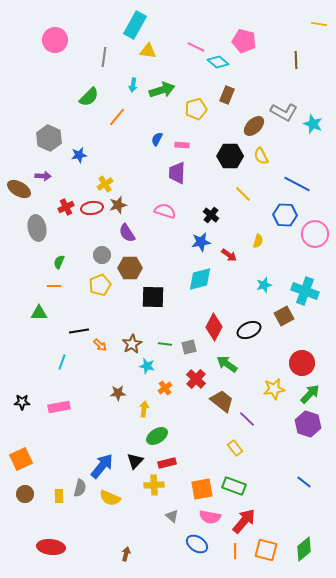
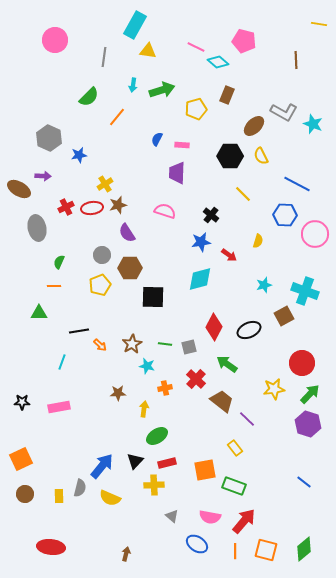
orange cross at (165, 388): rotated 24 degrees clockwise
orange square at (202, 489): moved 3 px right, 19 px up
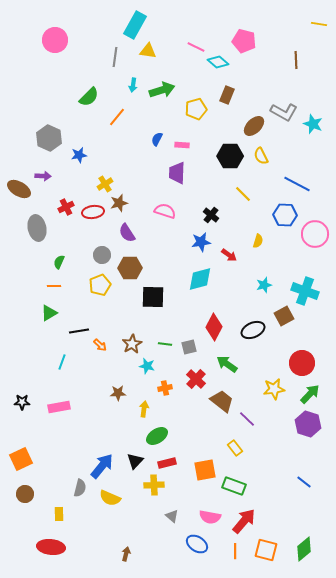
gray line at (104, 57): moved 11 px right
brown star at (118, 205): moved 1 px right, 2 px up
red ellipse at (92, 208): moved 1 px right, 4 px down
green triangle at (39, 313): moved 10 px right; rotated 30 degrees counterclockwise
black ellipse at (249, 330): moved 4 px right
yellow rectangle at (59, 496): moved 18 px down
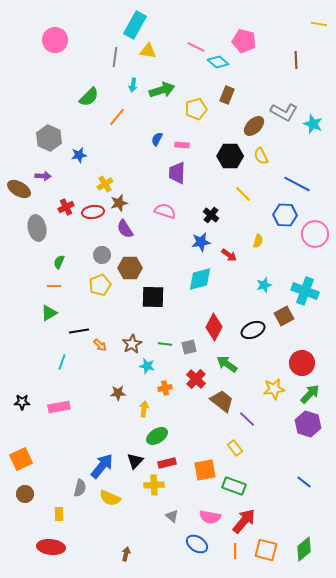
purple semicircle at (127, 233): moved 2 px left, 4 px up
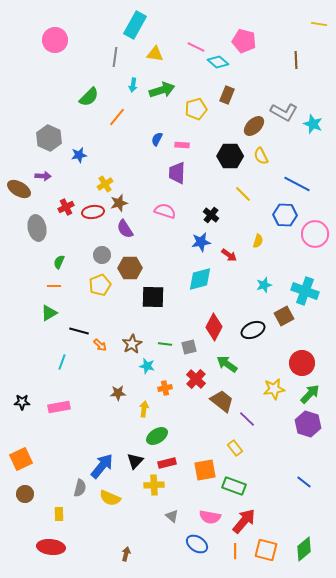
yellow triangle at (148, 51): moved 7 px right, 3 px down
black line at (79, 331): rotated 24 degrees clockwise
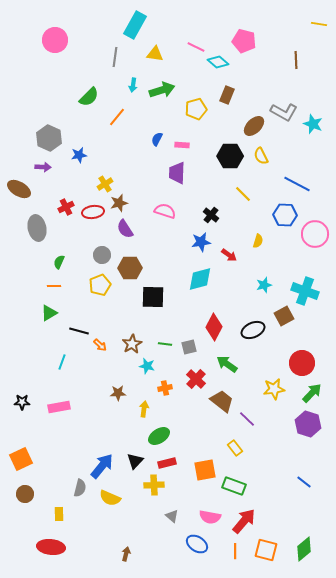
purple arrow at (43, 176): moved 9 px up
green arrow at (310, 394): moved 2 px right, 1 px up
green ellipse at (157, 436): moved 2 px right
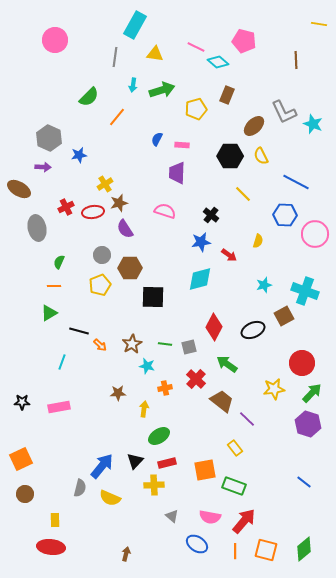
gray L-shape at (284, 112): rotated 36 degrees clockwise
blue line at (297, 184): moved 1 px left, 2 px up
yellow rectangle at (59, 514): moved 4 px left, 6 px down
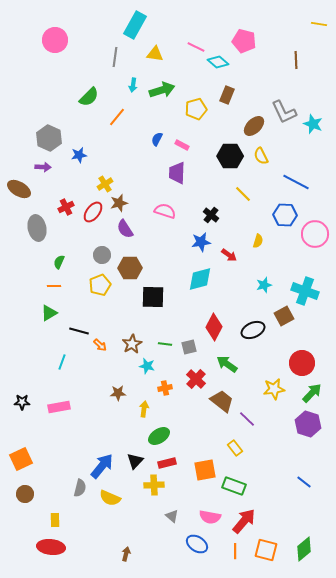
pink rectangle at (182, 145): rotated 24 degrees clockwise
red ellipse at (93, 212): rotated 45 degrees counterclockwise
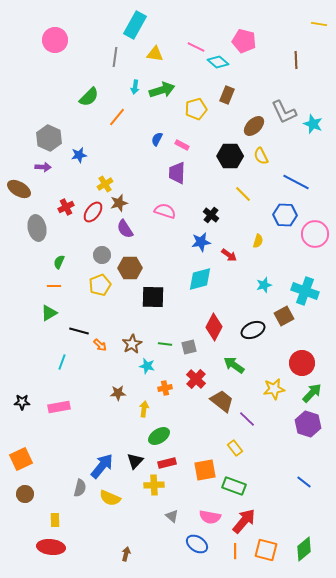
cyan arrow at (133, 85): moved 2 px right, 2 px down
green arrow at (227, 364): moved 7 px right, 1 px down
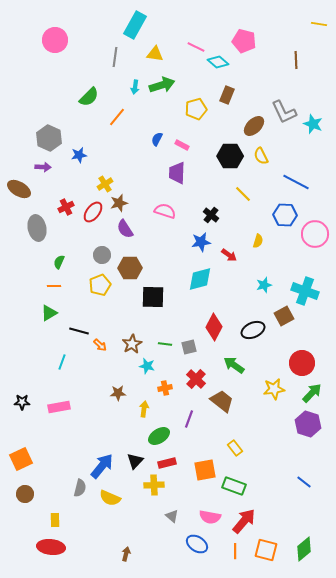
green arrow at (162, 90): moved 5 px up
purple line at (247, 419): moved 58 px left; rotated 66 degrees clockwise
